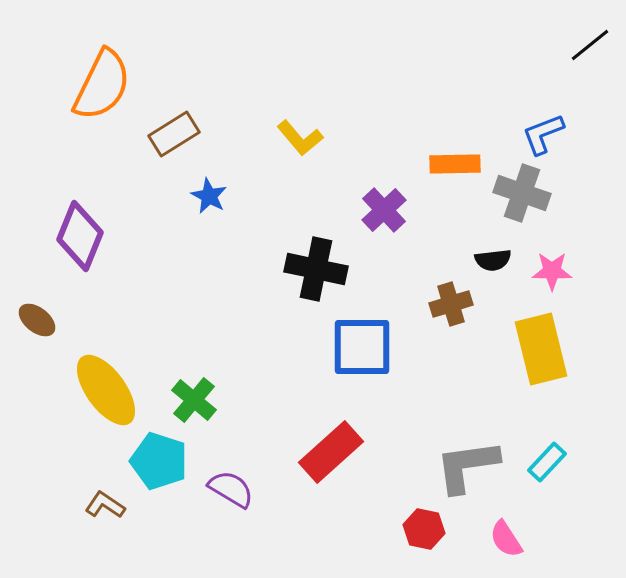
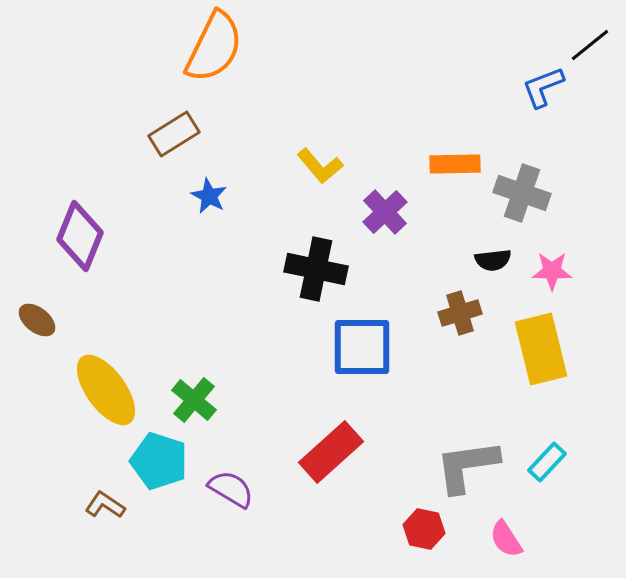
orange semicircle: moved 112 px right, 38 px up
blue L-shape: moved 47 px up
yellow L-shape: moved 20 px right, 28 px down
purple cross: moved 1 px right, 2 px down
brown cross: moved 9 px right, 9 px down
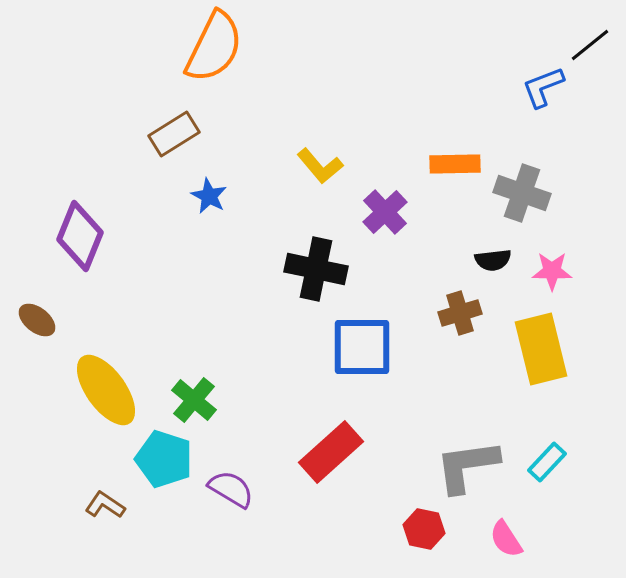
cyan pentagon: moved 5 px right, 2 px up
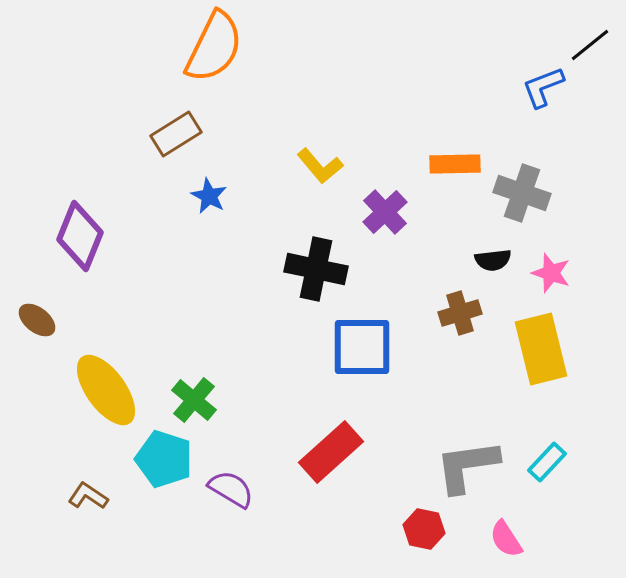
brown rectangle: moved 2 px right
pink star: moved 1 px left, 2 px down; rotated 18 degrees clockwise
brown L-shape: moved 17 px left, 9 px up
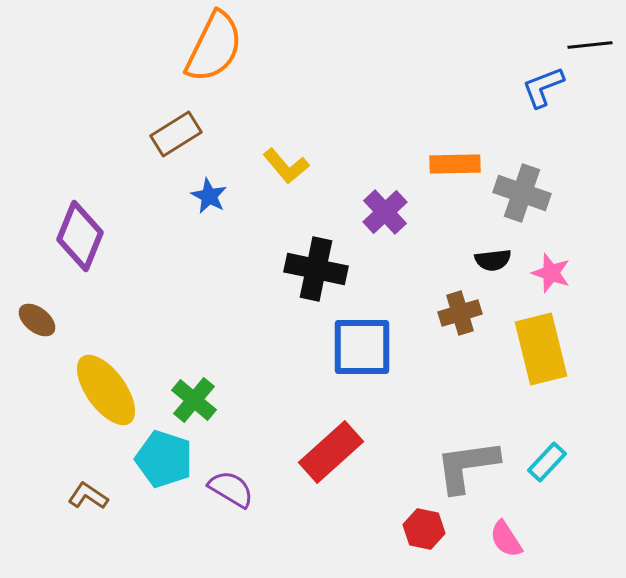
black line: rotated 33 degrees clockwise
yellow L-shape: moved 34 px left
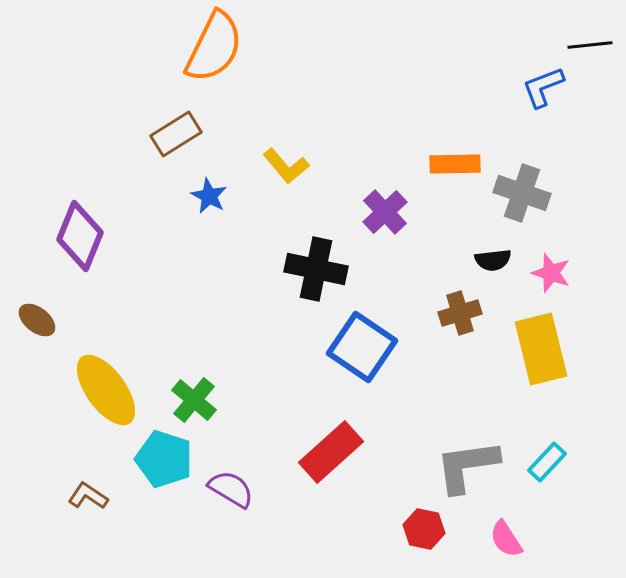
blue square: rotated 34 degrees clockwise
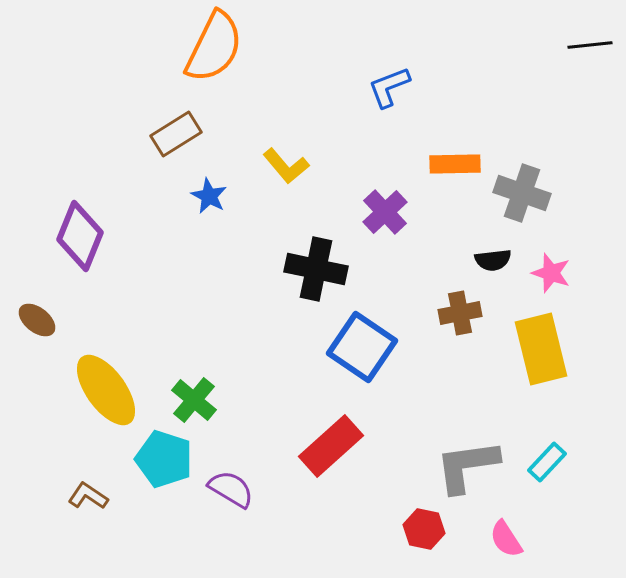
blue L-shape: moved 154 px left
brown cross: rotated 6 degrees clockwise
red rectangle: moved 6 px up
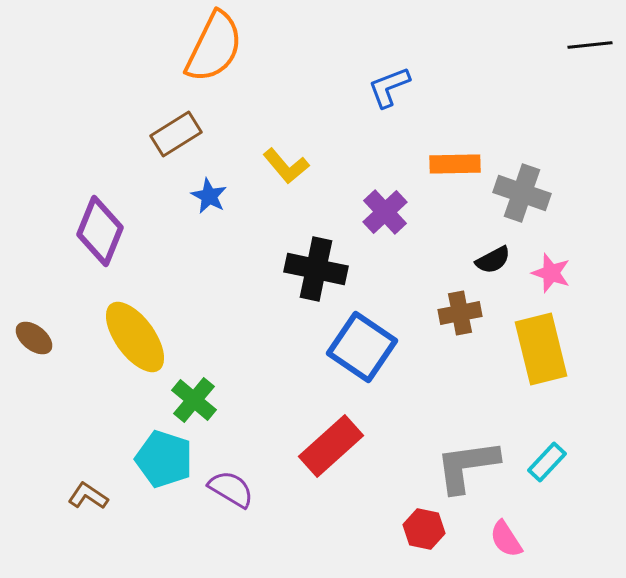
purple diamond: moved 20 px right, 5 px up
black semicircle: rotated 21 degrees counterclockwise
brown ellipse: moved 3 px left, 18 px down
yellow ellipse: moved 29 px right, 53 px up
